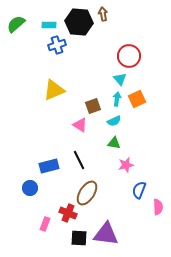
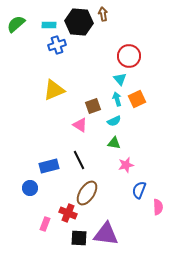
cyan arrow: rotated 24 degrees counterclockwise
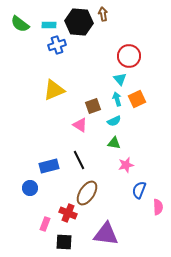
green semicircle: moved 4 px right; rotated 102 degrees counterclockwise
black square: moved 15 px left, 4 px down
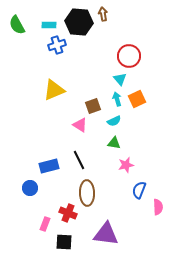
green semicircle: moved 3 px left, 1 px down; rotated 24 degrees clockwise
brown ellipse: rotated 35 degrees counterclockwise
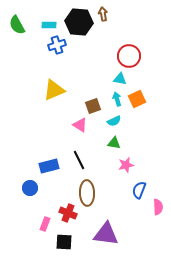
cyan triangle: rotated 40 degrees counterclockwise
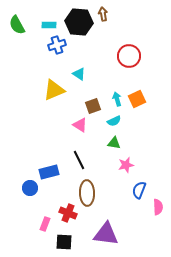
cyan triangle: moved 41 px left, 5 px up; rotated 24 degrees clockwise
blue rectangle: moved 6 px down
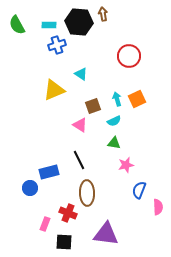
cyan triangle: moved 2 px right
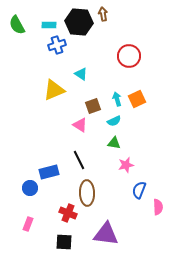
pink rectangle: moved 17 px left
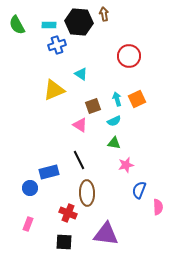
brown arrow: moved 1 px right
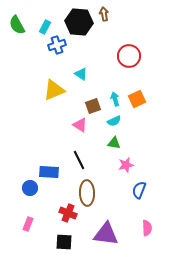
cyan rectangle: moved 4 px left, 2 px down; rotated 64 degrees counterclockwise
cyan arrow: moved 2 px left
blue rectangle: rotated 18 degrees clockwise
pink semicircle: moved 11 px left, 21 px down
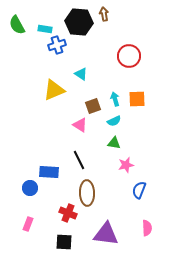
cyan rectangle: moved 2 px down; rotated 72 degrees clockwise
orange square: rotated 24 degrees clockwise
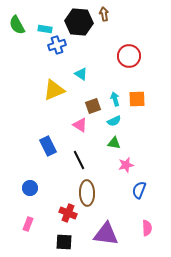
blue rectangle: moved 1 px left, 26 px up; rotated 60 degrees clockwise
